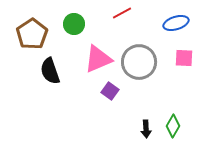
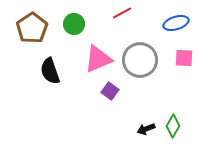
brown pentagon: moved 6 px up
gray circle: moved 1 px right, 2 px up
black arrow: rotated 72 degrees clockwise
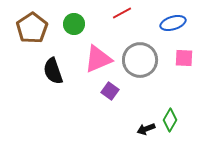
blue ellipse: moved 3 px left
black semicircle: moved 3 px right
green diamond: moved 3 px left, 6 px up
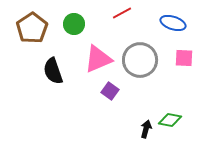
blue ellipse: rotated 35 degrees clockwise
green diamond: rotated 70 degrees clockwise
black arrow: rotated 126 degrees clockwise
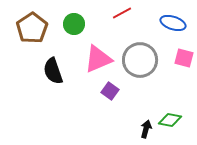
pink square: rotated 12 degrees clockwise
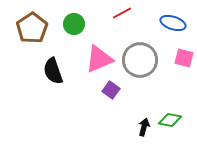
pink triangle: moved 1 px right
purple square: moved 1 px right, 1 px up
black arrow: moved 2 px left, 2 px up
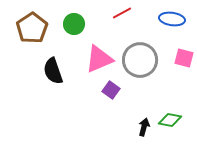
blue ellipse: moved 1 px left, 4 px up; rotated 10 degrees counterclockwise
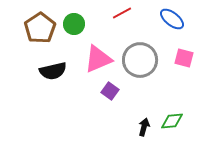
blue ellipse: rotated 30 degrees clockwise
brown pentagon: moved 8 px right
pink triangle: moved 1 px left
black semicircle: rotated 84 degrees counterclockwise
purple square: moved 1 px left, 1 px down
green diamond: moved 2 px right, 1 px down; rotated 15 degrees counterclockwise
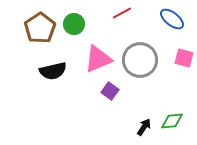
black arrow: rotated 18 degrees clockwise
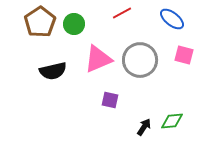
brown pentagon: moved 6 px up
pink square: moved 3 px up
purple square: moved 9 px down; rotated 24 degrees counterclockwise
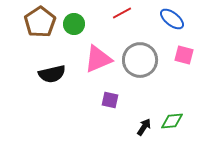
black semicircle: moved 1 px left, 3 px down
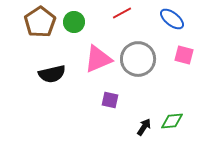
green circle: moved 2 px up
gray circle: moved 2 px left, 1 px up
